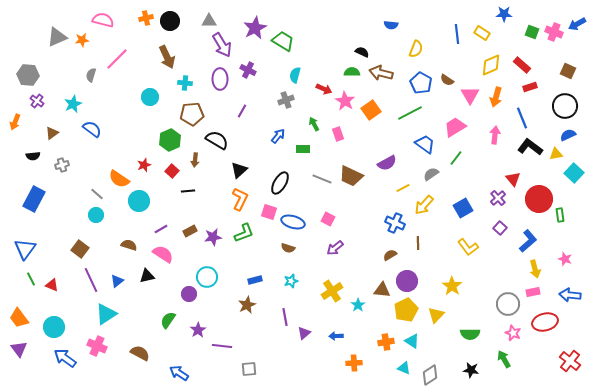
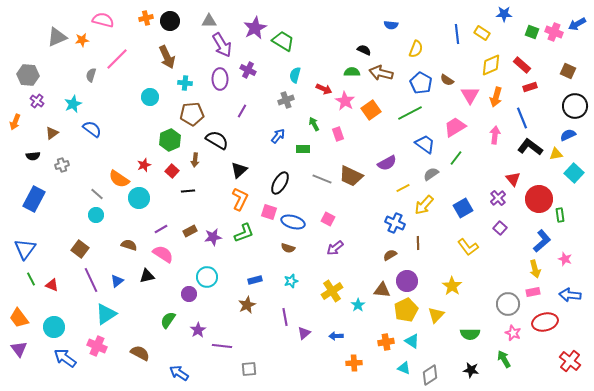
black semicircle at (362, 52): moved 2 px right, 2 px up
black circle at (565, 106): moved 10 px right
cyan circle at (139, 201): moved 3 px up
blue L-shape at (528, 241): moved 14 px right
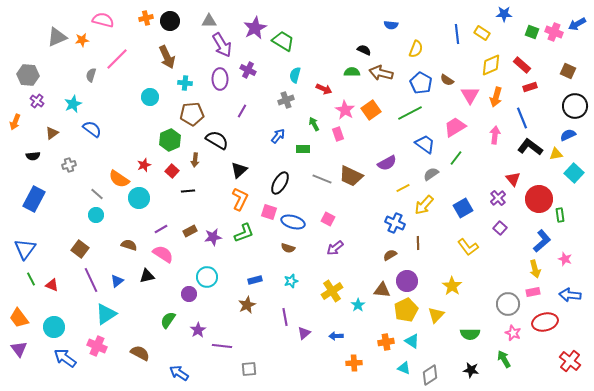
pink star at (345, 101): moved 9 px down
gray cross at (62, 165): moved 7 px right
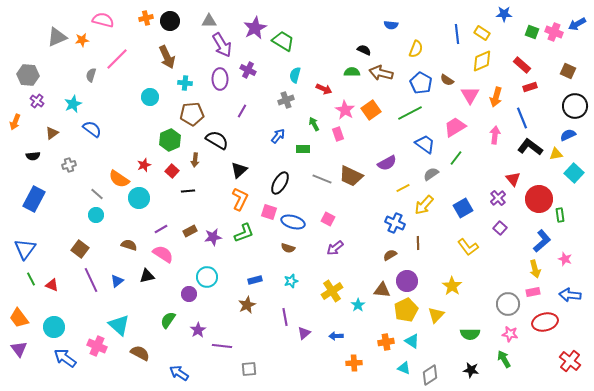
yellow diamond at (491, 65): moved 9 px left, 4 px up
cyan triangle at (106, 314): moved 13 px right, 11 px down; rotated 45 degrees counterclockwise
pink star at (513, 333): moved 3 px left, 1 px down; rotated 14 degrees counterclockwise
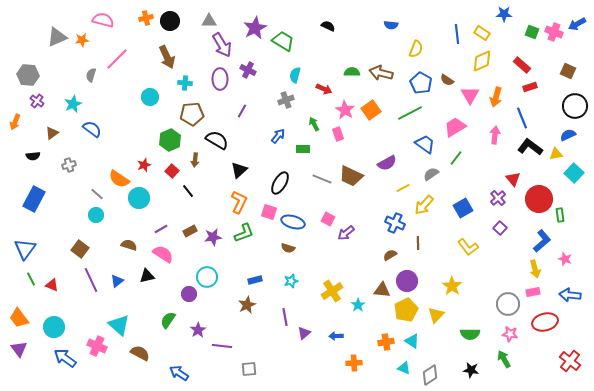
black semicircle at (364, 50): moved 36 px left, 24 px up
black line at (188, 191): rotated 56 degrees clockwise
orange L-shape at (240, 199): moved 1 px left, 3 px down
purple arrow at (335, 248): moved 11 px right, 15 px up
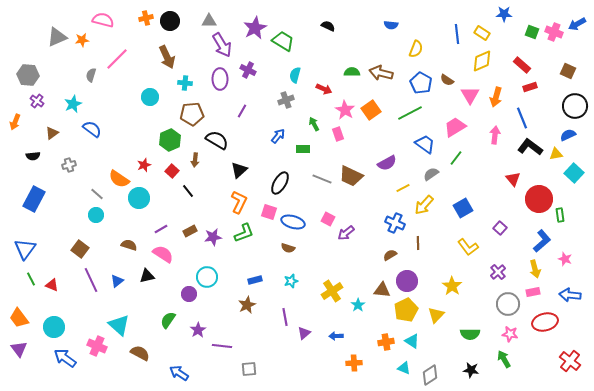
purple cross at (498, 198): moved 74 px down
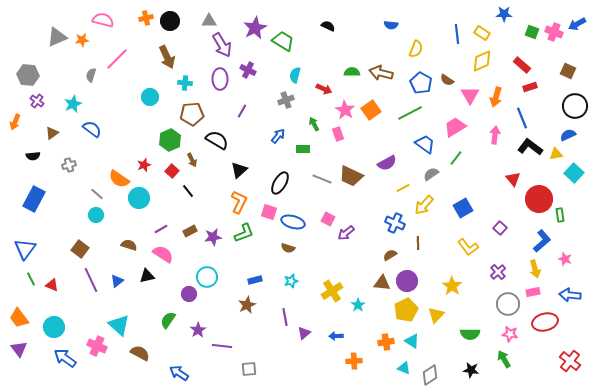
brown arrow at (195, 160): moved 3 px left; rotated 32 degrees counterclockwise
brown triangle at (382, 290): moved 7 px up
orange cross at (354, 363): moved 2 px up
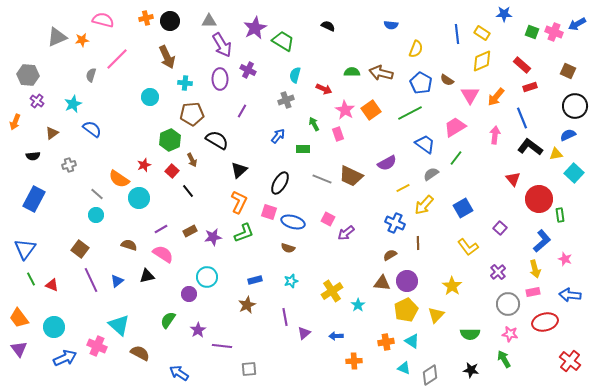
orange arrow at (496, 97): rotated 24 degrees clockwise
blue arrow at (65, 358): rotated 120 degrees clockwise
